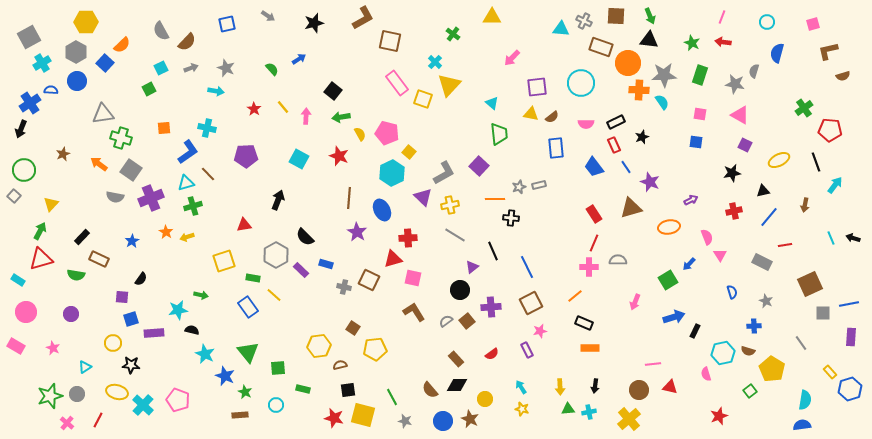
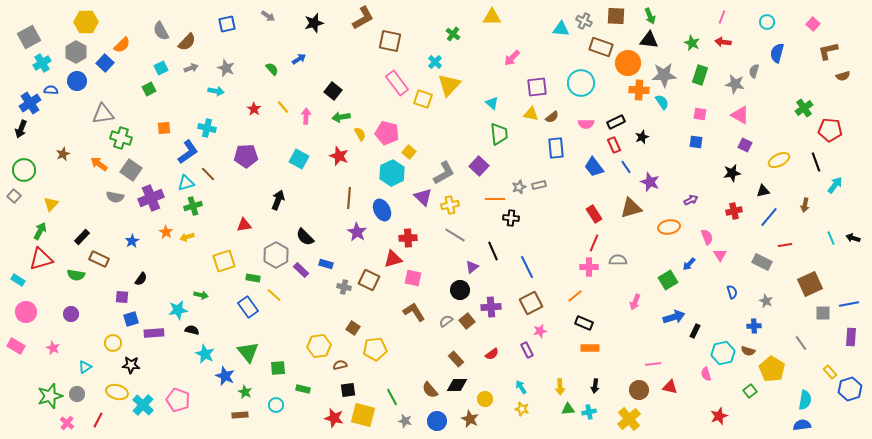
pink square at (813, 24): rotated 32 degrees counterclockwise
blue circle at (443, 421): moved 6 px left
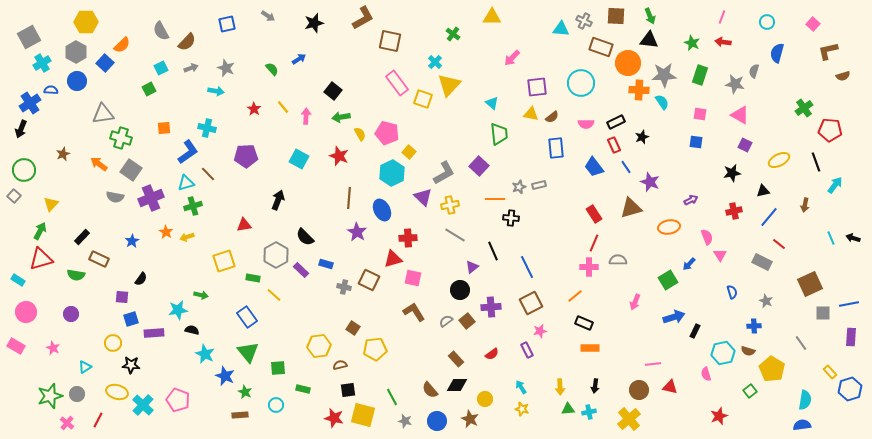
red line at (785, 245): moved 6 px left, 1 px up; rotated 48 degrees clockwise
blue rectangle at (248, 307): moved 1 px left, 10 px down
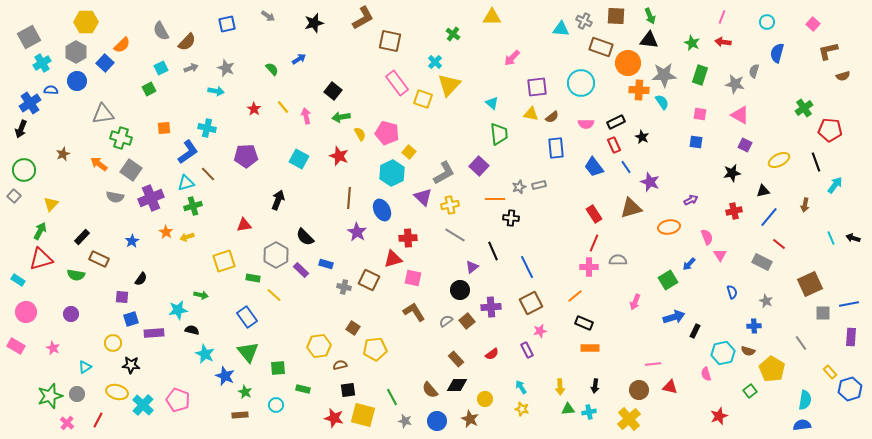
pink arrow at (306, 116): rotated 14 degrees counterclockwise
black star at (642, 137): rotated 24 degrees counterclockwise
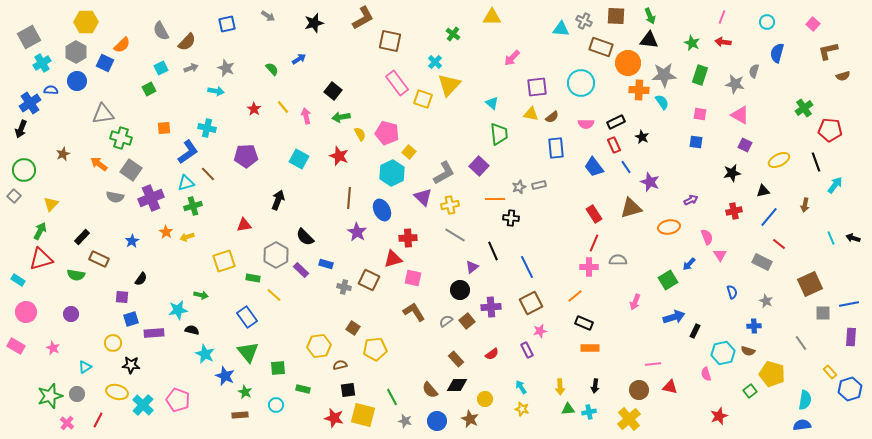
blue square at (105, 63): rotated 18 degrees counterclockwise
yellow pentagon at (772, 369): moved 5 px down; rotated 15 degrees counterclockwise
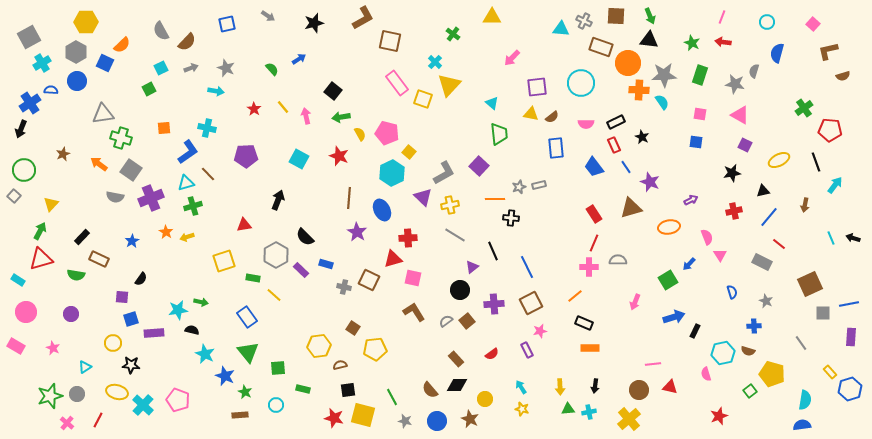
green arrow at (201, 295): moved 7 px down
purple cross at (491, 307): moved 3 px right, 3 px up
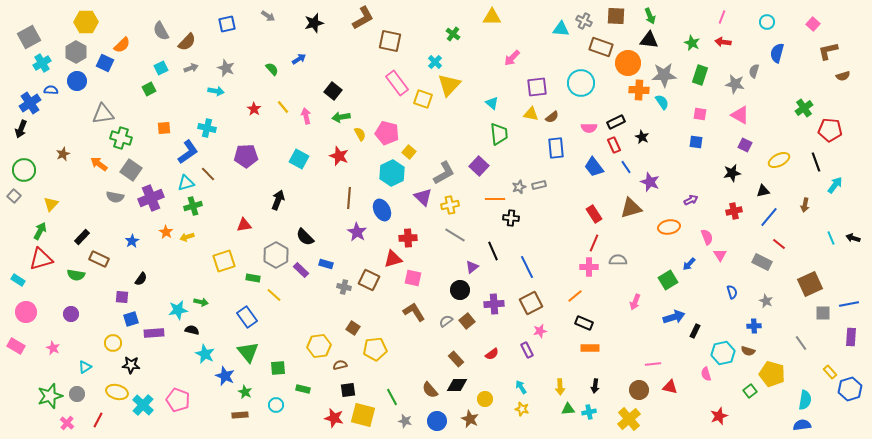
pink semicircle at (586, 124): moved 3 px right, 4 px down
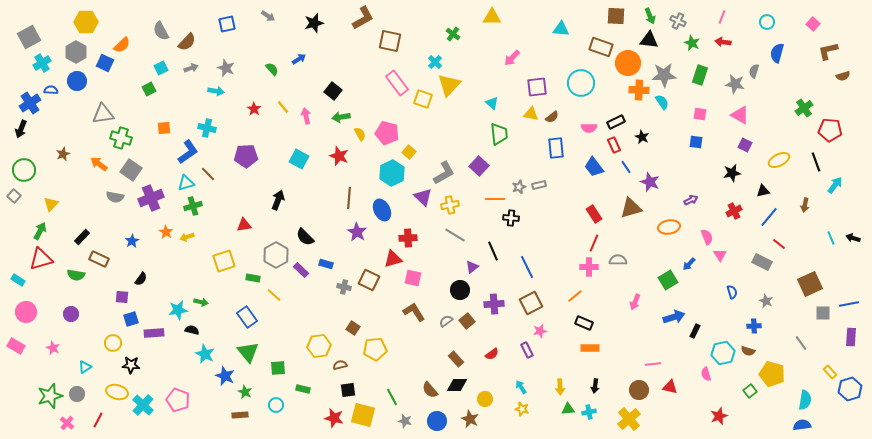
gray cross at (584, 21): moved 94 px right
red cross at (734, 211): rotated 14 degrees counterclockwise
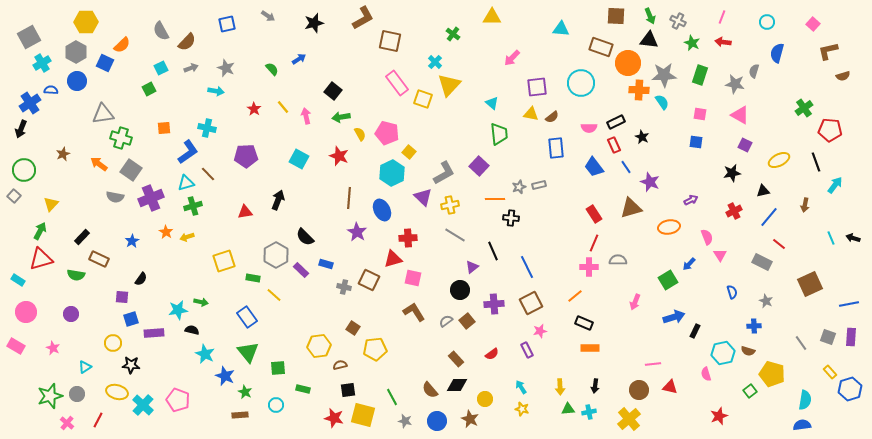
red triangle at (244, 225): moved 1 px right, 13 px up
gray square at (823, 313): moved 5 px right, 24 px down; rotated 21 degrees clockwise
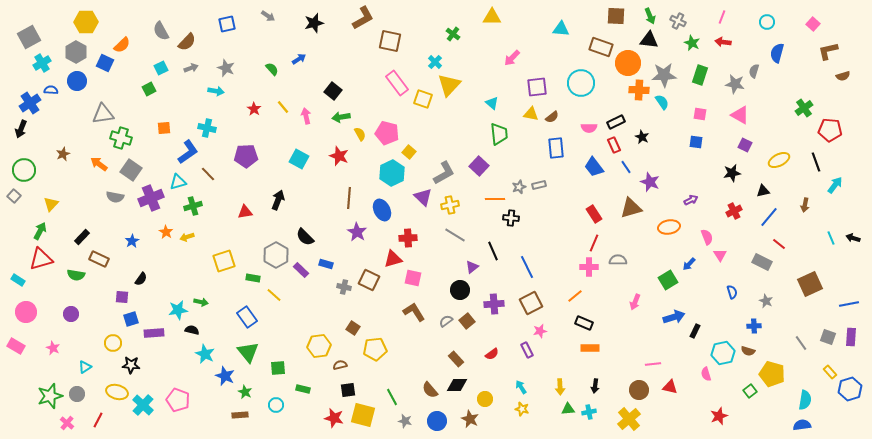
cyan triangle at (186, 183): moved 8 px left, 1 px up
